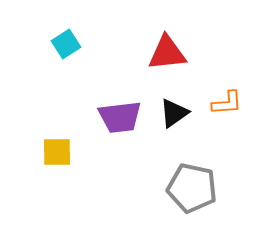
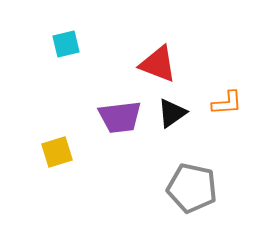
cyan square: rotated 20 degrees clockwise
red triangle: moved 9 px left, 11 px down; rotated 27 degrees clockwise
black triangle: moved 2 px left
yellow square: rotated 16 degrees counterclockwise
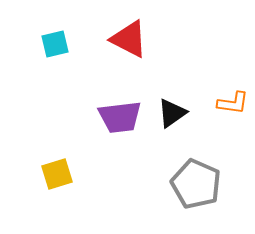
cyan square: moved 11 px left
red triangle: moved 29 px left, 25 px up; rotated 6 degrees clockwise
orange L-shape: moved 6 px right; rotated 12 degrees clockwise
yellow square: moved 22 px down
gray pentagon: moved 4 px right, 4 px up; rotated 12 degrees clockwise
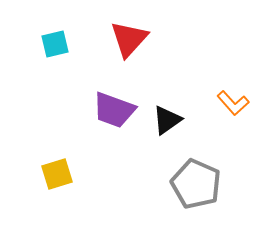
red triangle: rotated 45 degrees clockwise
orange L-shape: rotated 40 degrees clockwise
black triangle: moved 5 px left, 7 px down
purple trapezoid: moved 6 px left, 7 px up; rotated 27 degrees clockwise
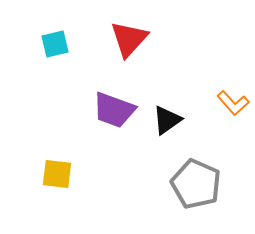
yellow square: rotated 24 degrees clockwise
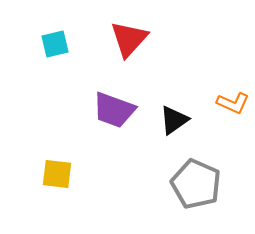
orange L-shape: rotated 24 degrees counterclockwise
black triangle: moved 7 px right
